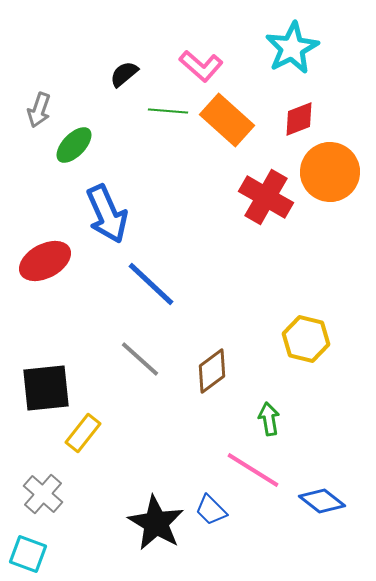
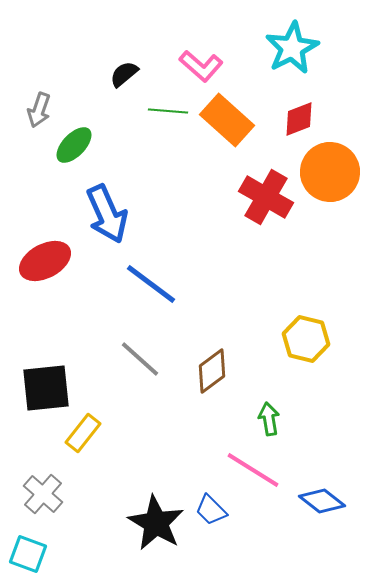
blue line: rotated 6 degrees counterclockwise
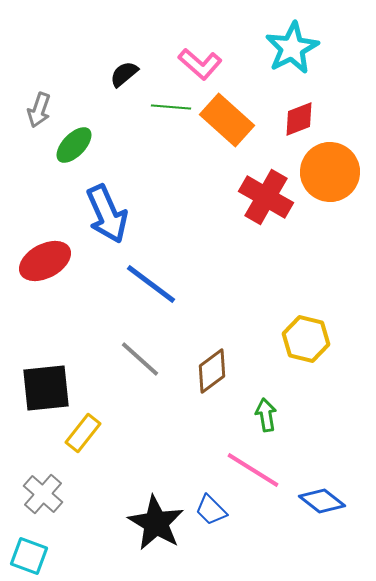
pink L-shape: moved 1 px left, 2 px up
green line: moved 3 px right, 4 px up
green arrow: moved 3 px left, 4 px up
cyan square: moved 1 px right, 2 px down
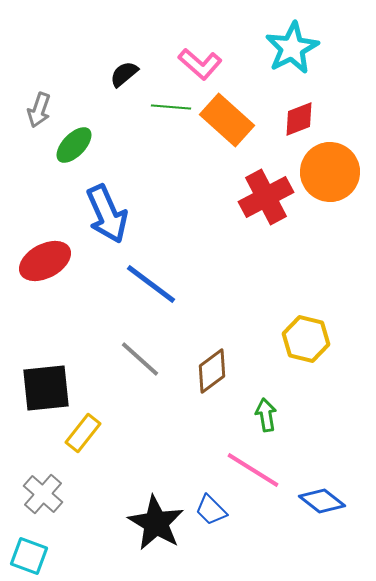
red cross: rotated 32 degrees clockwise
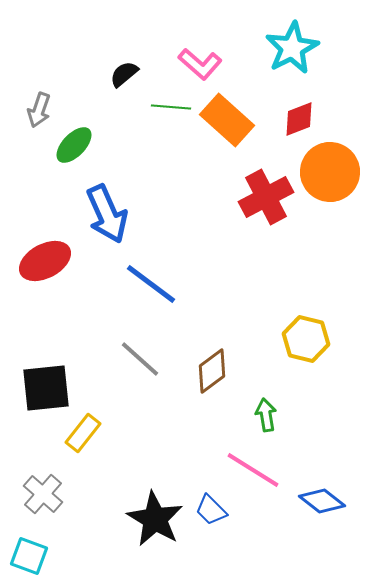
black star: moved 1 px left, 4 px up
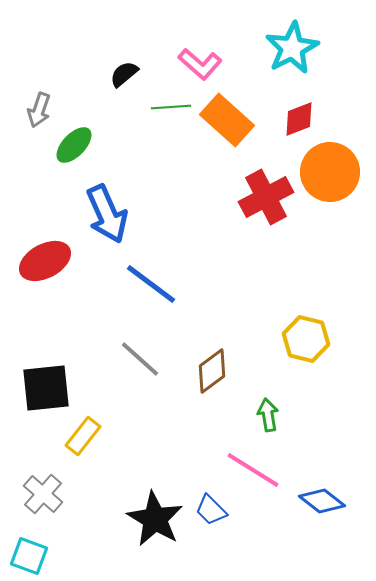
green line: rotated 9 degrees counterclockwise
green arrow: moved 2 px right
yellow rectangle: moved 3 px down
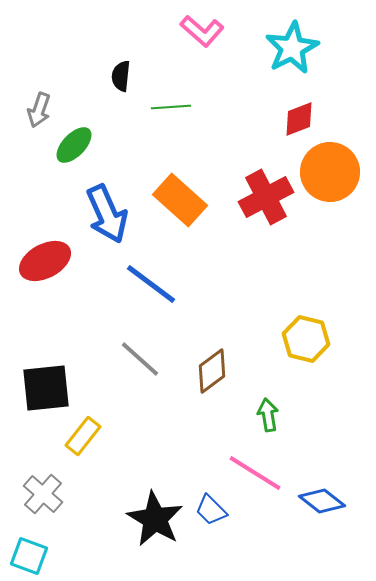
pink L-shape: moved 2 px right, 33 px up
black semicircle: moved 3 px left, 2 px down; rotated 44 degrees counterclockwise
orange rectangle: moved 47 px left, 80 px down
pink line: moved 2 px right, 3 px down
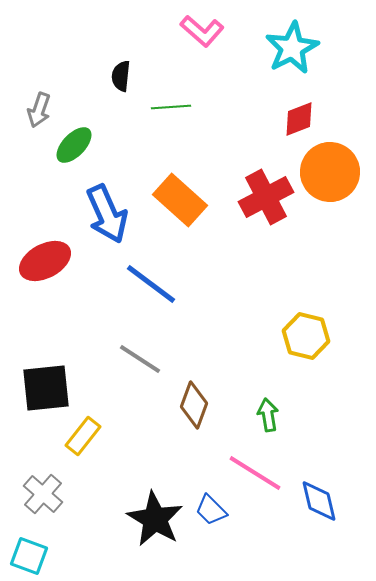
yellow hexagon: moved 3 px up
gray line: rotated 9 degrees counterclockwise
brown diamond: moved 18 px left, 34 px down; rotated 33 degrees counterclockwise
blue diamond: moved 3 px left; rotated 39 degrees clockwise
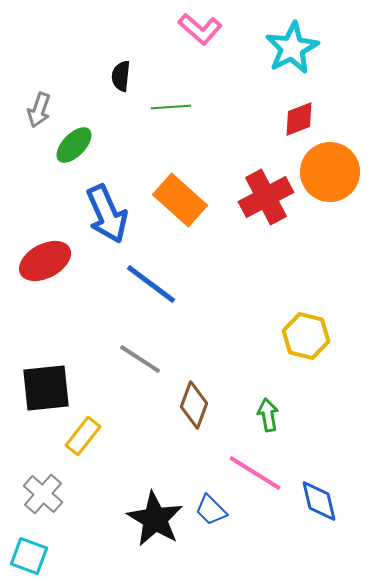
pink L-shape: moved 2 px left, 2 px up
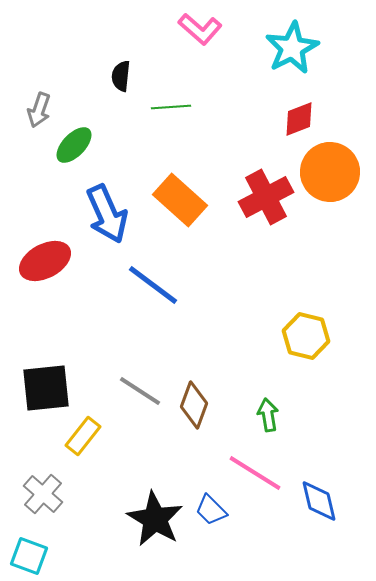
blue line: moved 2 px right, 1 px down
gray line: moved 32 px down
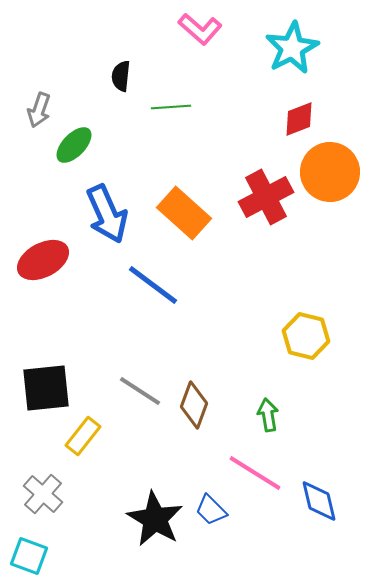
orange rectangle: moved 4 px right, 13 px down
red ellipse: moved 2 px left, 1 px up
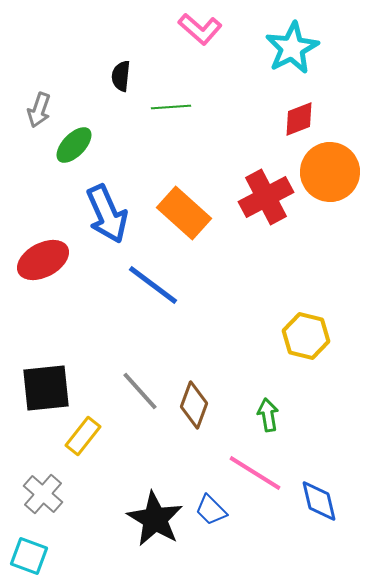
gray line: rotated 15 degrees clockwise
